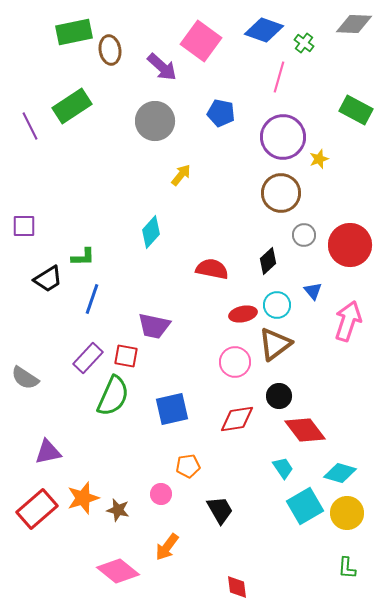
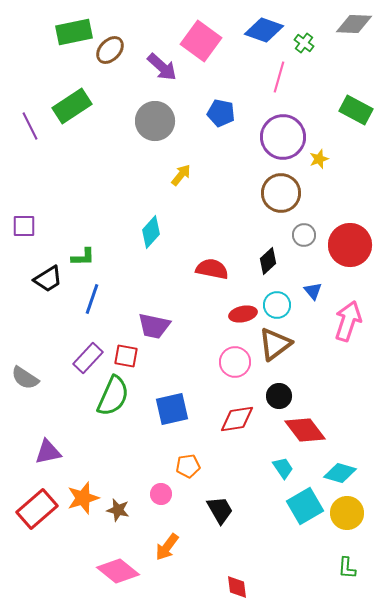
brown ellipse at (110, 50): rotated 52 degrees clockwise
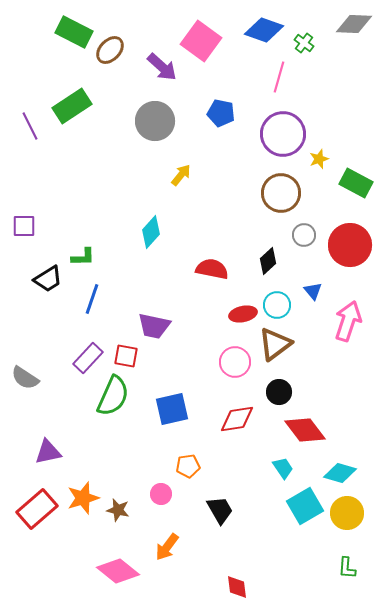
green rectangle at (74, 32): rotated 39 degrees clockwise
green rectangle at (356, 110): moved 73 px down
purple circle at (283, 137): moved 3 px up
black circle at (279, 396): moved 4 px up
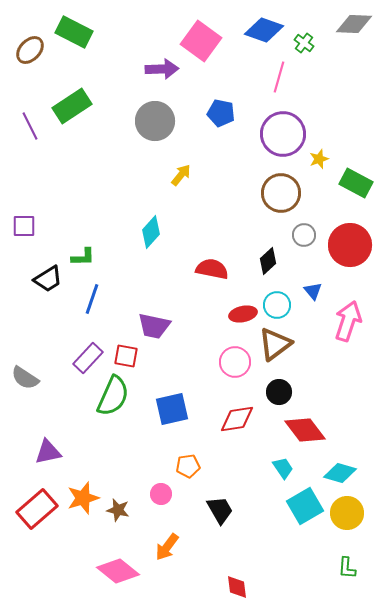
brown ellipse at (110, 50): moved 80 px left
purple arrow at (162, 67): moved 2 px down; rotated 44 degrees counterclockwise
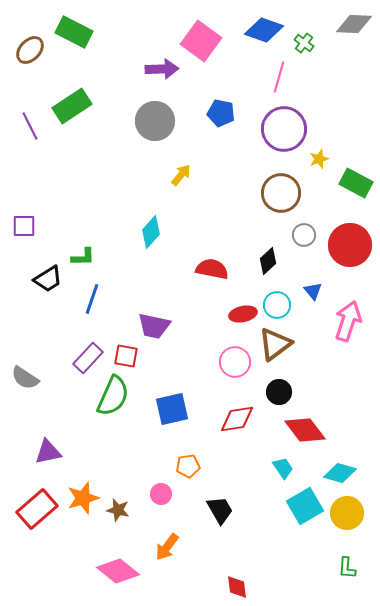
purple circle at (283, 134): moved 1 px right, 5 px up
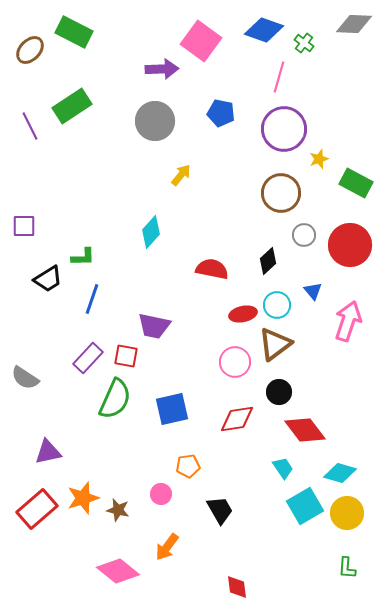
green semicircle at (113, 396): moved 2 px right, 3 px down
